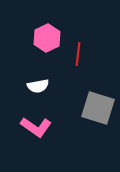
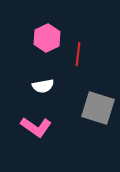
white semicircle: moved 5 px right
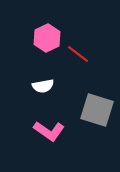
red line: rotated 60 degrees counterclockwise
gray square: moved 1 px left, 2 px down
pink L-shape: moved 13 px right, 4 px down
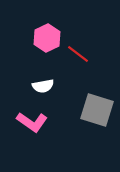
pink L-shape: moved 17 px left, 9 px up
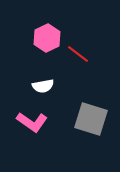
gray square: moved 6 px left, 9 px down
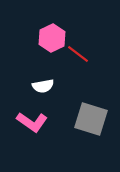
pink hexagon: moved 5 px right
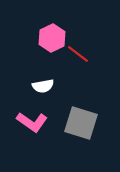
gray square: moved 10 px left, 4 px down
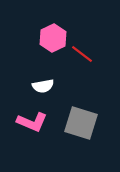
pink hexagon: moved 1 px right
red line: moved 4 px right
pink L-shape: rotated 12 degrees counterclockwise
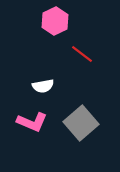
pink hexagon: moved 2 px right, 17 px up
gray square: rotated 32 degrees clockwise
